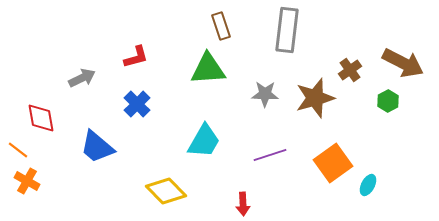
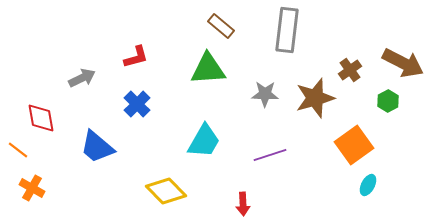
brown rectangle: rotated 32 degrees counterclockwise
orange square: moved 21 px right, 18 px up
orange cross: moved 5 px right, 7 px down
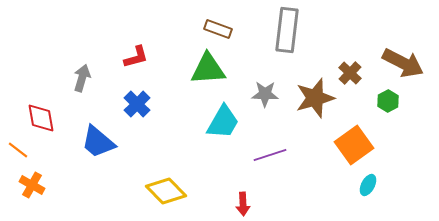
brown rectangle: moved 3 px left, 3 px down; rotated 20 degrees counterclockwise
brown cross: moved 3 px down; rotated 10 degrees counterclockwise
gray arrow: rotated 48 degrees counterclockwise
cyan trapezoid: moved 19 px right, 19 px up
blue trapezoid: moved 1 px right, 5 px up
orange cross: moved 3 px up
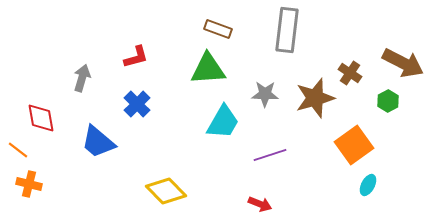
brown cross: rotated 10 degrees counterclockwise
orange cross: moved 3 px left, 1 px up; rotated 15 degrees counterclockwise
red arrow: moved 17 px right; rotated 65 degrees counterclockwise
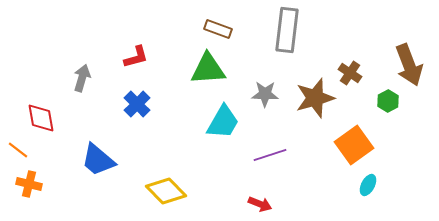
brown arrow: moved 6 px right, 2 px down; rotated 42 degrees clockwise
blue trapezoid: moved 18 px down
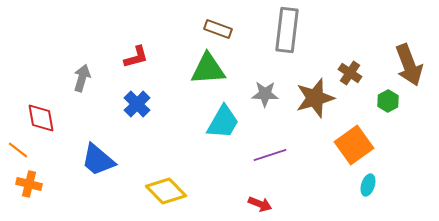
cyan ellipse: rotated 10 degrees counterclockwise
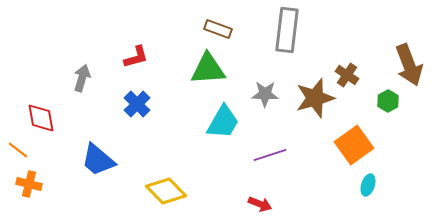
brown cross: moved 3 px left, 2 px down
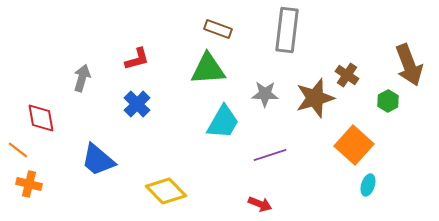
red L-shape: moved 1 px right, 2 px down
orange square: rotated 12 degrees counterclockwise
